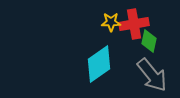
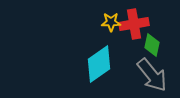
green diamond: moved 3 px right, 4 px down
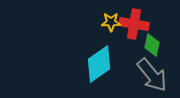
red cross: rotated 20 degrees clockwise
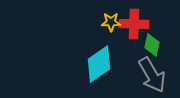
red cross: rotated 8 degrees counterclockwise
gray arrow: rotated 9 degrees clockwise
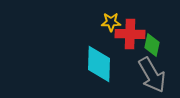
red cross: moved 4 px left, 10 px down
cyan diamond: rotated 54 degrees counterclockwise
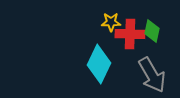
green diamond: moved 14 px up
cyan diamond: rotated 24 degrees clockwise
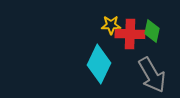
yellow star: moved 3 px down
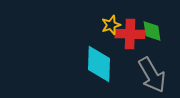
yellow star: rotated 18 degrees counterclockwise
green diamond: rotated 20 degrees counterclockwise
cyan diamond: rotated 24 degrees counterclockwise
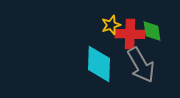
gray arrow: moved 11 px left, 10 px up
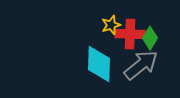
green diamond: moved 2 px left, 7 px down; rotated 40 degrees clockwise
gray arrow: rotated 99 degrees counterclockwise
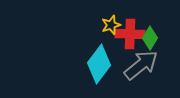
cyan diamond: rotated 36 degrees clockwise
